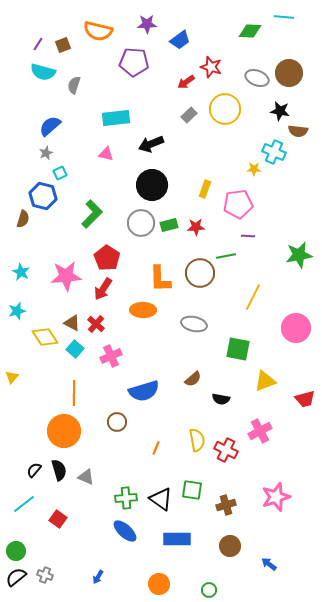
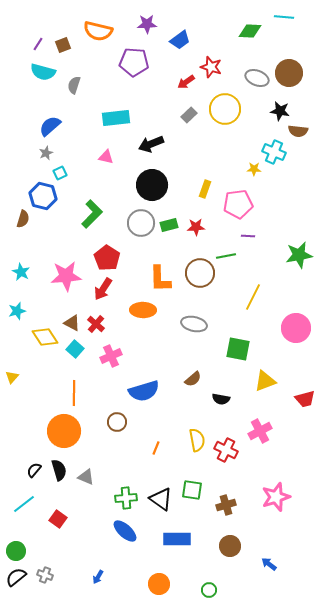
pink triangle at (106, 154): moved 3 px down
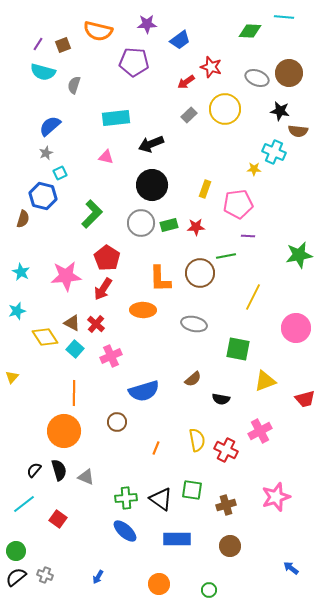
blue arrow at (269, 564): moved 22 px right, 4 px down
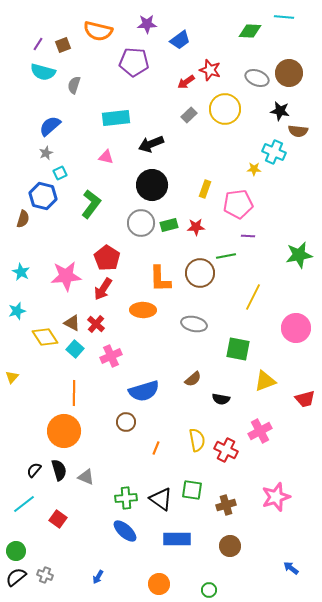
red star at (211, 67): moved 1 px left, 3 px down
green L-shape at (92, 214): moved 1 px left, 10 px up; rotated 8 degrees counterclockwise
brown circle at (117, 422): moved 9 px right
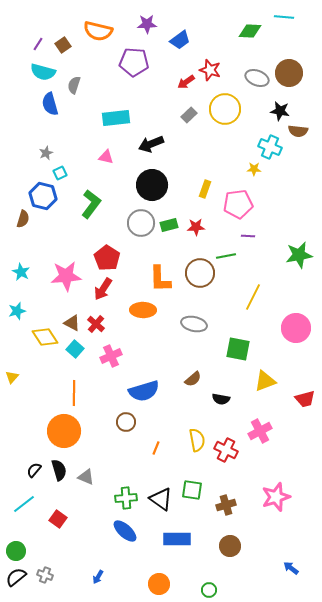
brown square at (63, 45): rotated 14 degrees counterclockwise
blue semicircle at (50, 126): moved 22 px up; rotated 65 degrees counterclockwise
cyan cross at (274, 152): moved 4 px left, 5 px up
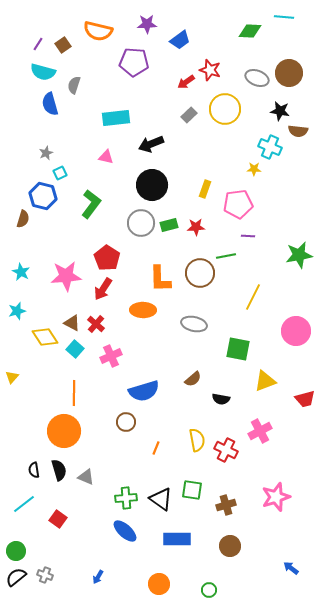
pink circle at (296, 328): moved 3 px down
black semicircle at (34, 470): rotated 49 degrees counterclockwise
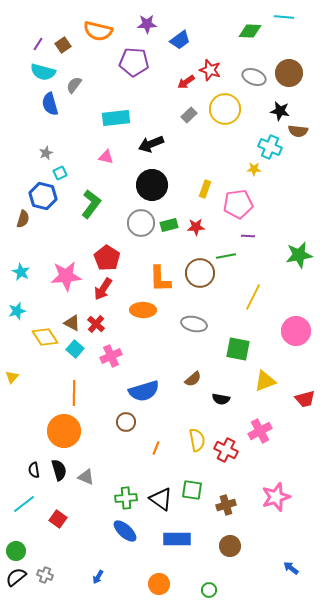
gray ellipse at (257, 78): moved 3 px left, 1 px up
gray semicircle at (74, 85): rotated 18 degrees clockwise
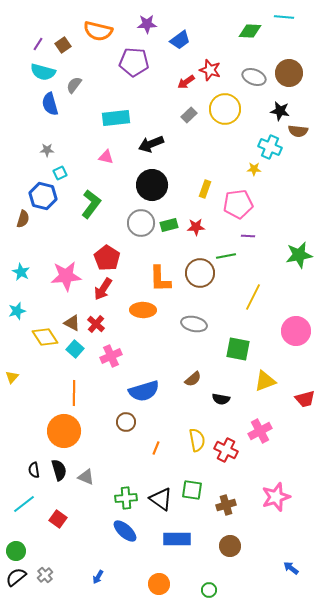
gray star at (46, 153): moved 1 px right, 3 px up; rotated 24 degrees clockwise
gray cross at (45, 575): rotated 28 degrees clockwise
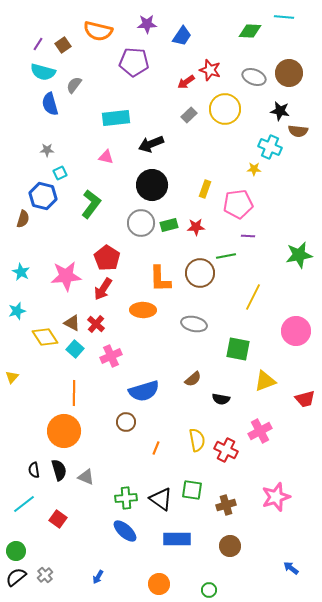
blue trapezoid at (180, 40): moved 2 px right, 4 px up; rotated 20 degrees counterclockwise
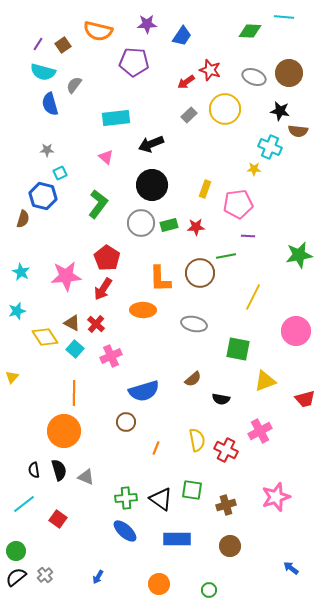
pink triangle at (106, 157): rotated 28 degrees clockwise
green L-shape at (91, 204): moved 7 px right
